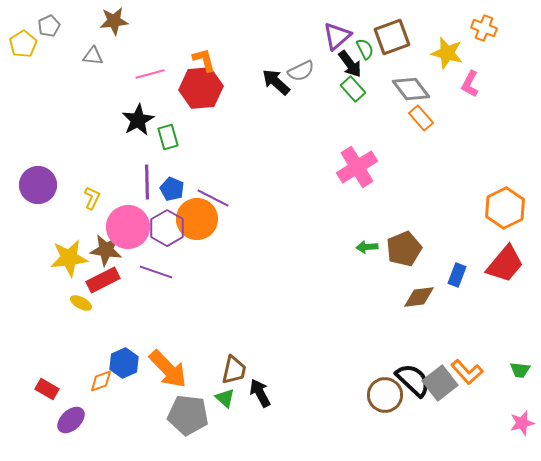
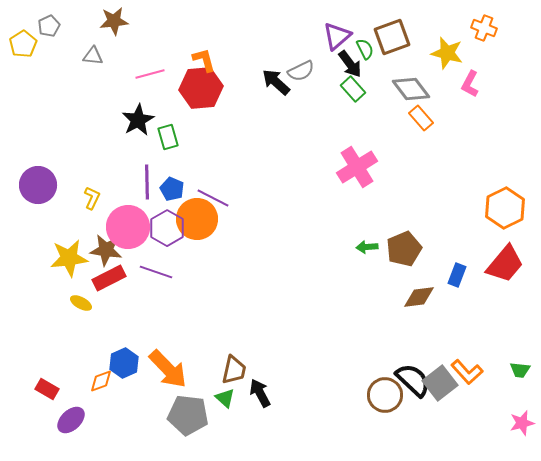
red rectangle at (103, 280): moved 6 px right, 2 px up
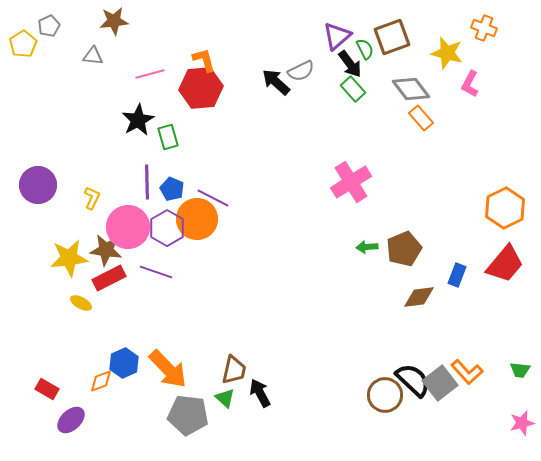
pink cross at (357, 167): moved 6 px left, 15 px down
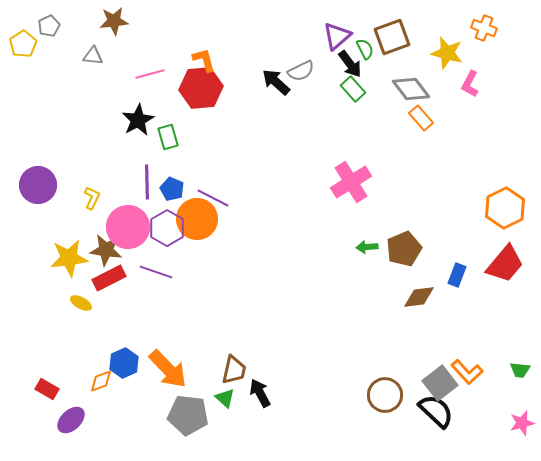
black semicircle at (413, 380): moved 23 px right, 31 px down
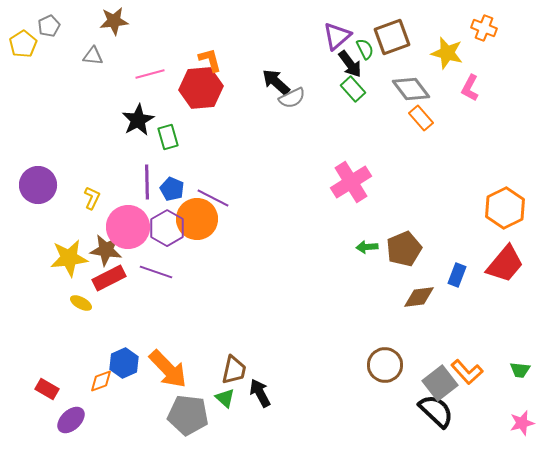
orange L-shape at (204, 60): moved 6 px right
gray semicircle at (301, 71): moved 9 px left, 27 px down
pink L-shape at (470, 84): moved 4 px down
brown circle at (385, 395): moved 30 px up
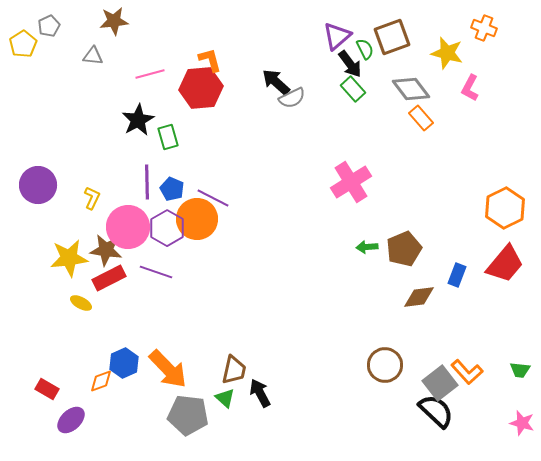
pink star at (522, 423): rotated 30 degrees clockwise
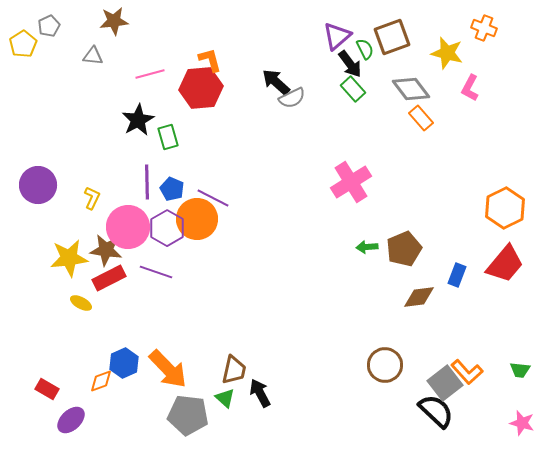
gray square at (440, 383): moved 5 px right
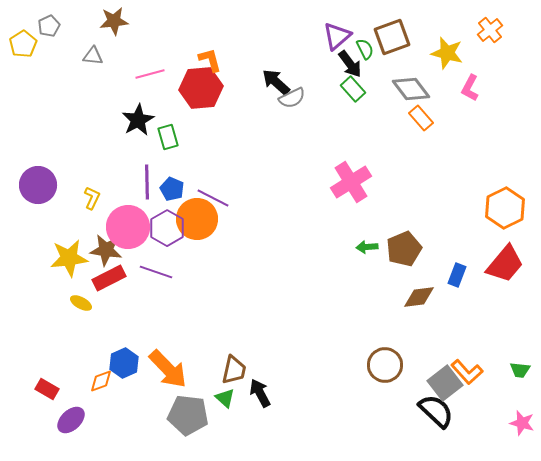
orange cross at (484, 28): moved 6 px right, 2 px down; rotated 30 degrees clockwise
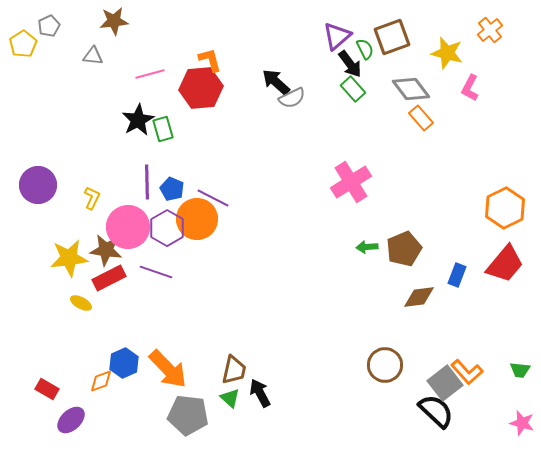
green rectangle at (168, 137): moved 5 px left, 8 px up
green triangle at (225, 398): moved 5 px right
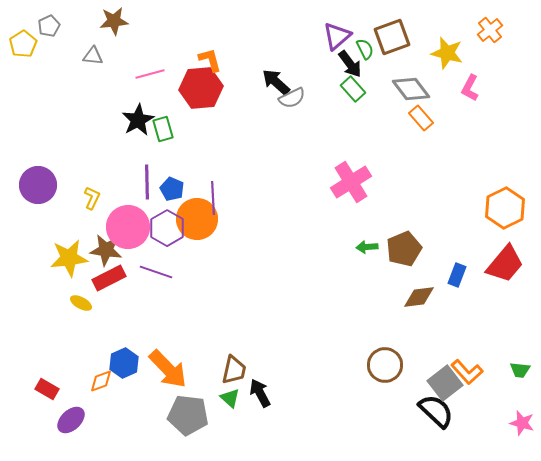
purple line at (213, 198): rotated 60 degrees clockwise
